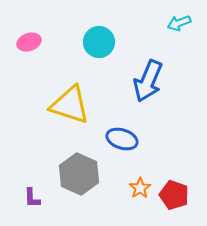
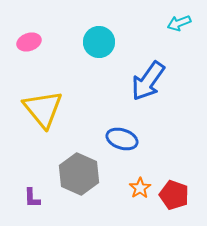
blue arrow: rotated 12 degrees clockwise
yellow triangle: moved 27 px left, 4 px down; rotated 33 degrees clockwise
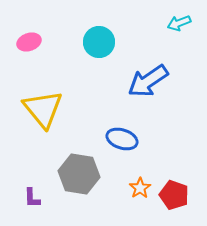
blue arrow: rotated 21 degrees clockwise
gray hexagon: rotated 15 degrees counterclockwise
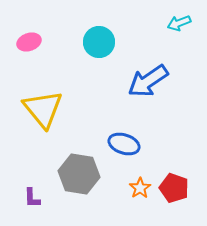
blue ellipse: moved 2 px right, 5 px down
red pentagon: moved 7 px up
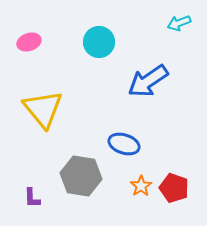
gray hexagon: moved 2 px right, 2 px down
orange star: moved 1 px right, 2 px up
